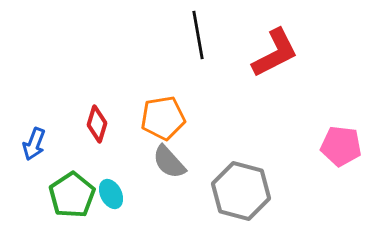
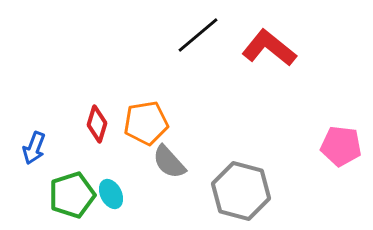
black line: rotated 60 degrees clockwise
red L-shape: moved 6 px left, 5 px up; rotated 114 degrees counterclockwise
orange pentagon: moved 17 px left, 5 px down
blue arrow: moved 4 px down
green pentagon: rotated 15 degrees clockwise
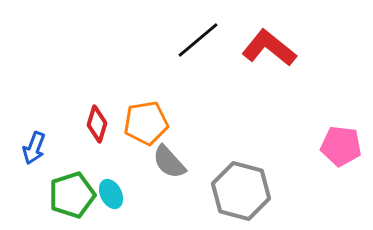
black line: moved 5 px down
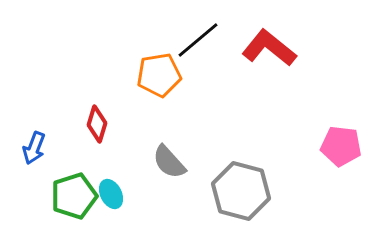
orange pentagon: moved 13 px right, 48 px up
green pentagon: moved 2 px right, 1 px down
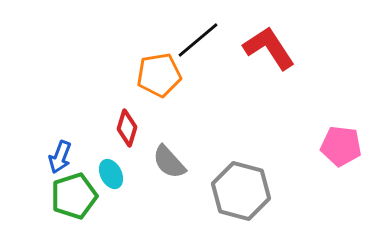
red L-shape: rotated 18 degrees clockwise
red diamond: moved 30 px right, 4 px down
blue arrow: moved 26 px right, 9 px down
cyan ellipse: moved 20 px up
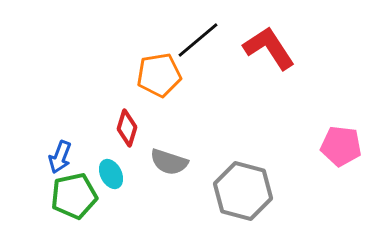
gray semicircle: rotated 30 degrees counterclockwise
gray hexagon: moved 2 px right
green pentagon: rotated 6 degrees clockwise
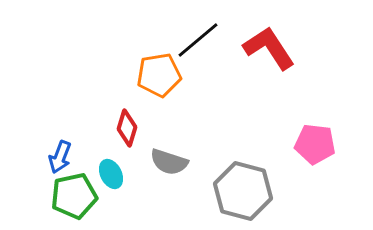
pink pentagon: moved 26 px left, 2 px up
